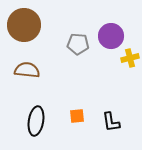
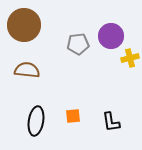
gray pentagon: rotated 10 degrees counterclockwise
orange square: moved 4 px left
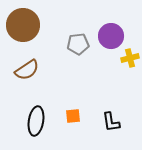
brown circle: moved 1 px left
brown semicircle: rotated 140 degrees clockwise
